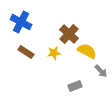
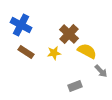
blue cross: moved 3 px down
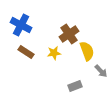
brown cross: rotated 12 degrees clockwise
yellow semicircle: rotated 42 degrees clockwise
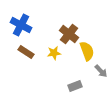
brown cross: rotated 18 degrees counterclockwise
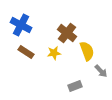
brown cross: moved 2 px left, 1 px up
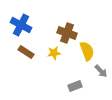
brown cross: rotated 18 degrees counterclockwise
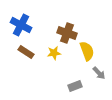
gray arrow: moved 2 px left, 2 px down
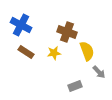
brown cross: moved 1 px up
gray arrow: moved 1 px up
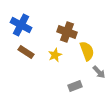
yellow star: moved 1 px right, 2 px down; rotated 16 degrees counterclockwise
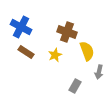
blue cross: moved 2 px down
gray arrow: rotated 56 degrees clockwise
gray rectangle: rotated 40 degrees counterclockwise
